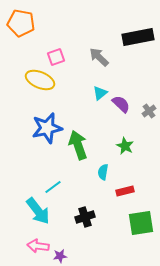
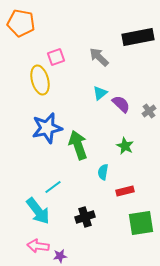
yellow ellipse: rotated 52 degrees clockwise
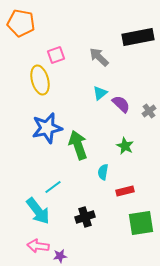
pink square: moved 2 px up
